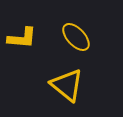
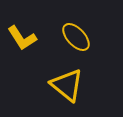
yellow L-shape: rotated 52 degrees clockwise
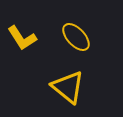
yellow triangle: moved 1 px right, 2 px down
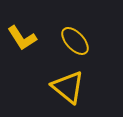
yellow ellipse: moved 1 px left, 4 px down
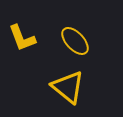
yellow L-shape: rotated 12 degrees clockwise
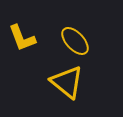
yellow triangle: moved 1 px left, 5 px up
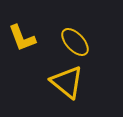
yellow ellipse: moved 1 px down
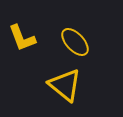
yellow triangle: moved 2 px left, 3 px down
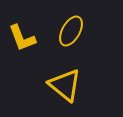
yellow ellipse: moved 4 px left, 11 px up; rotated 72 degrees clockwise
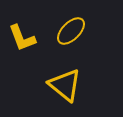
yellow ellipse: rotated 16 degrees clockwise
